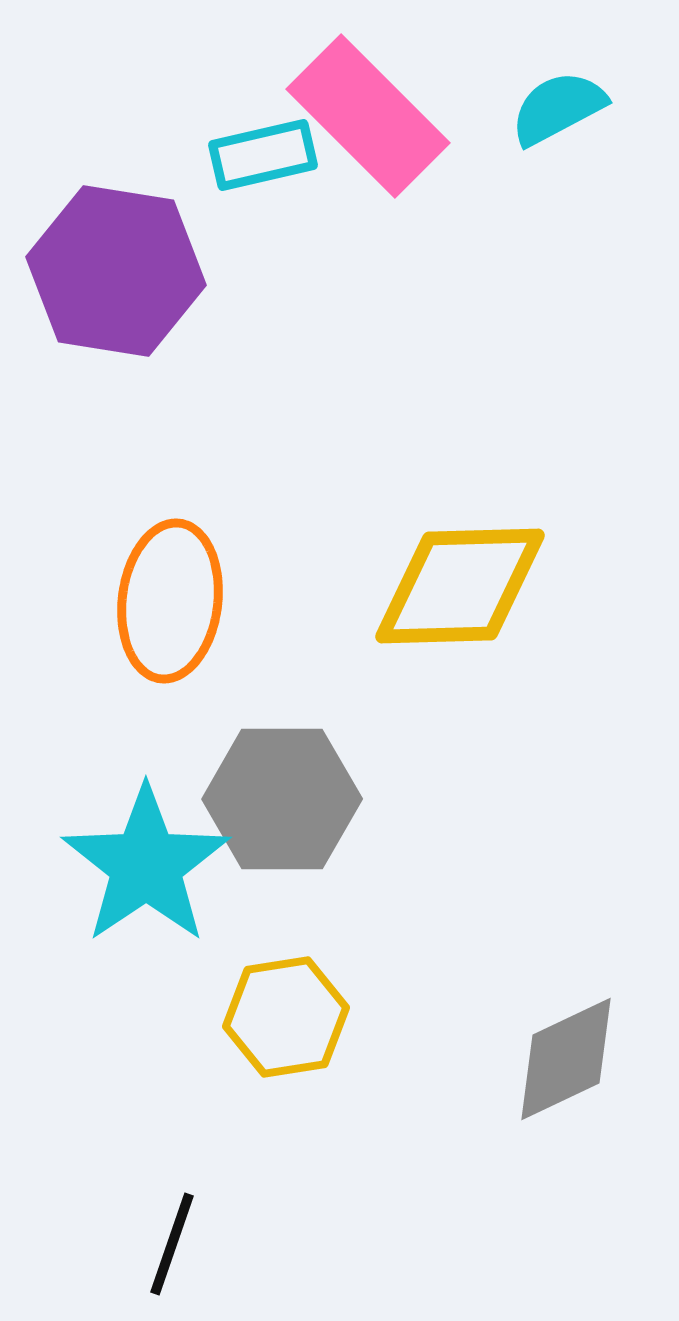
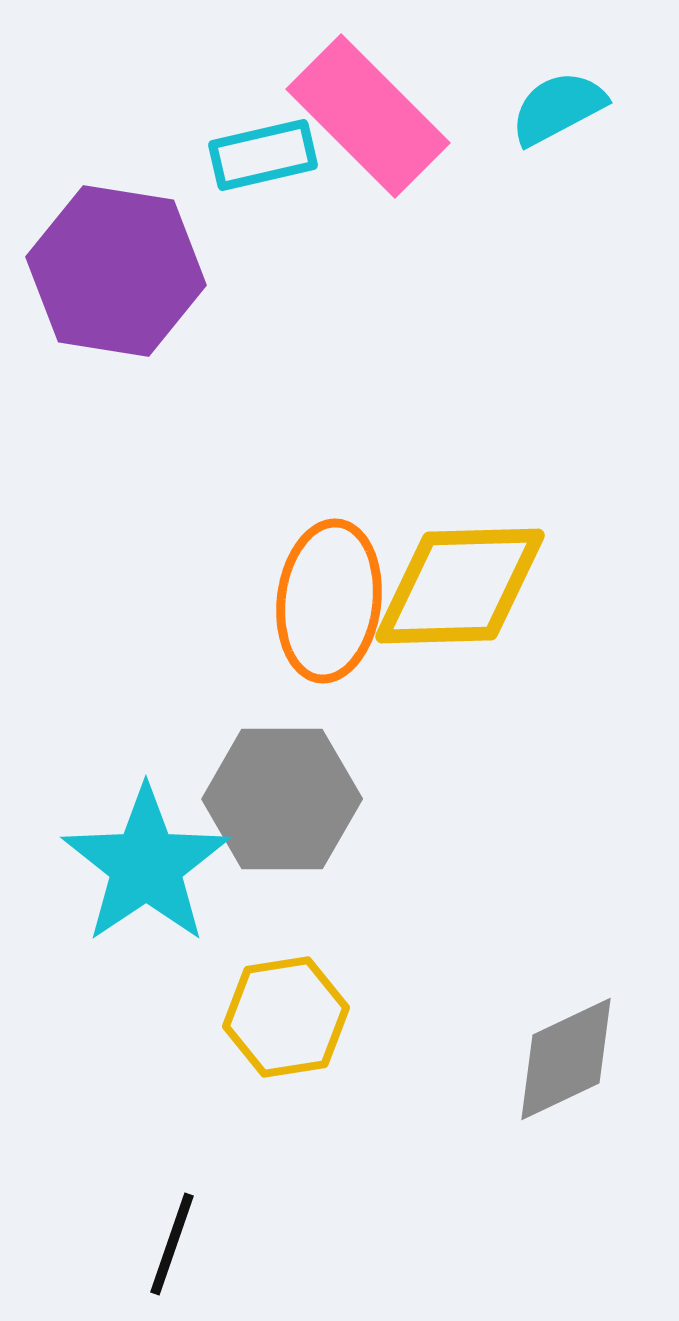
orange ellipse: moved 159 px right
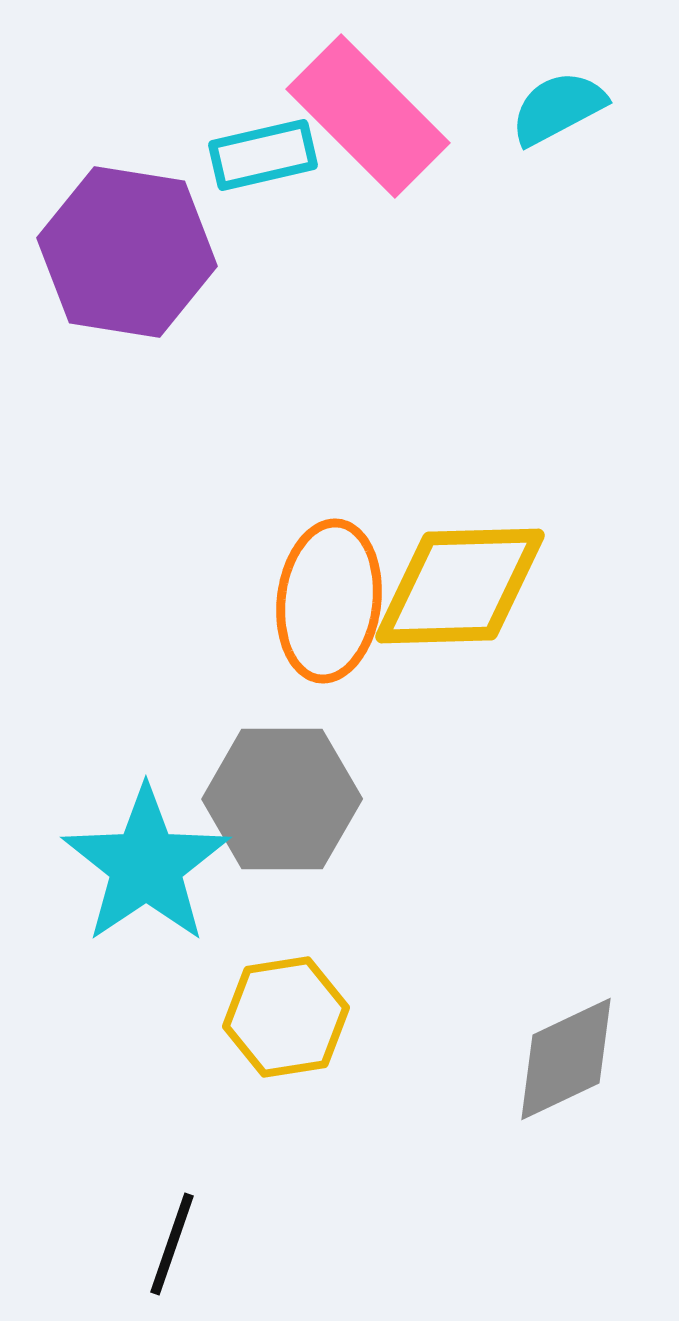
purple hexagon: moved 11 px right, 19 px up
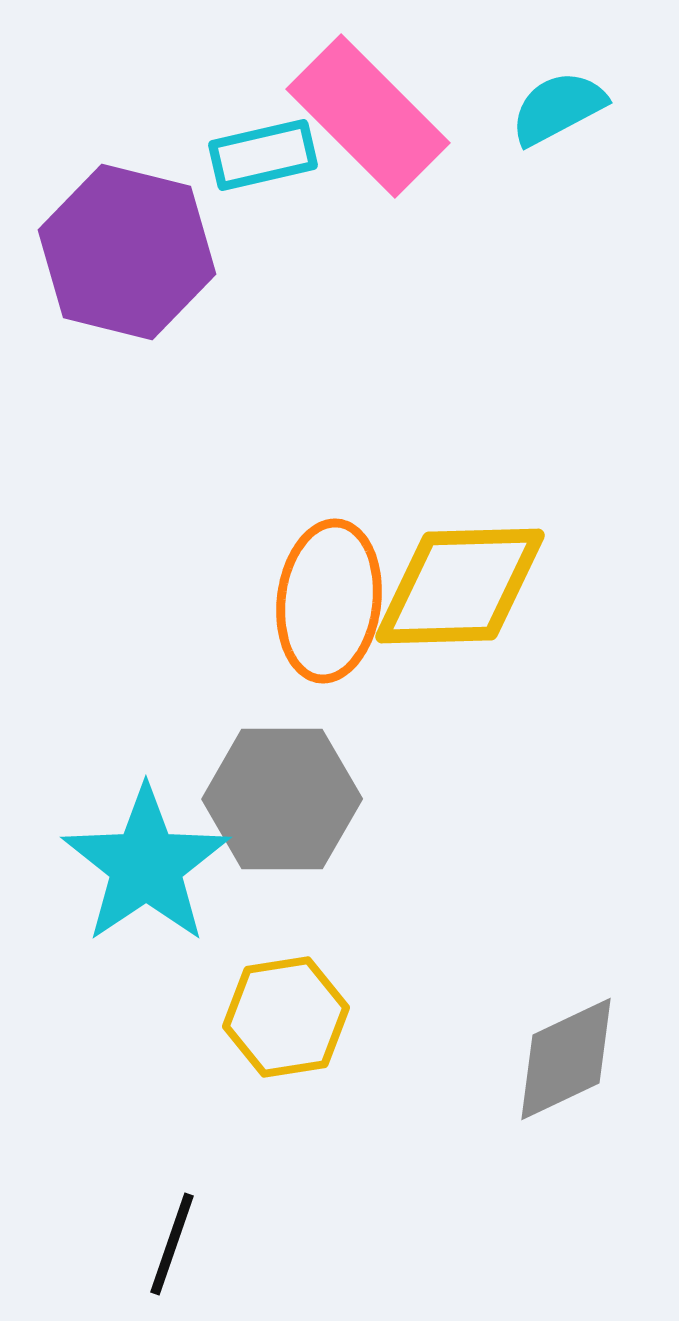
purple hexagon: rotated 5 degrees clockwise
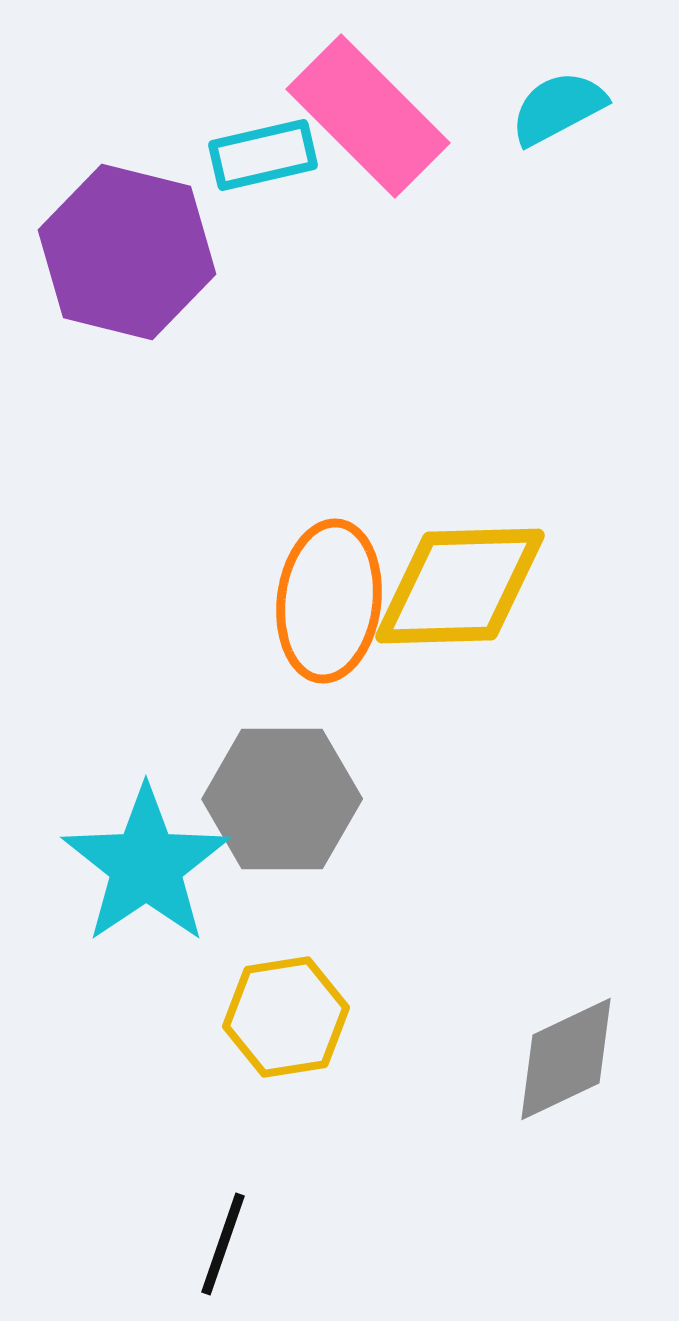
black line: moved 51 px right
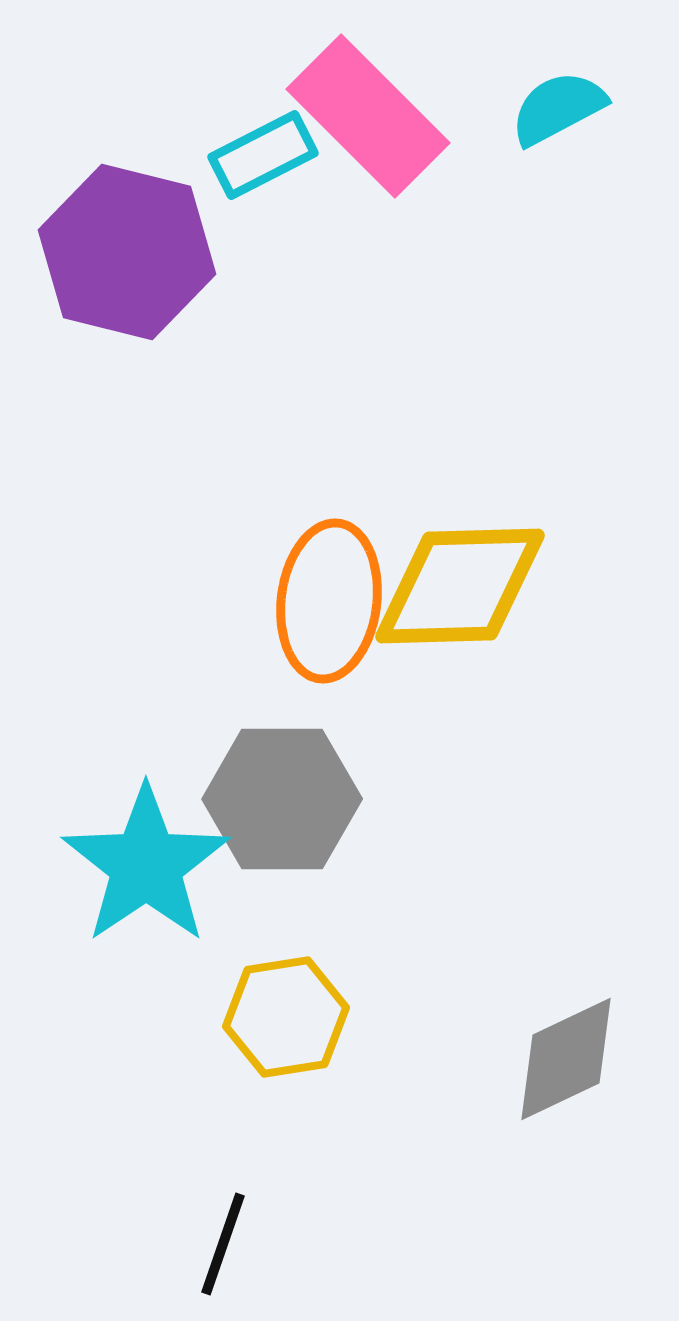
cyan rectangle: rotated 14 degrees counterclockwise
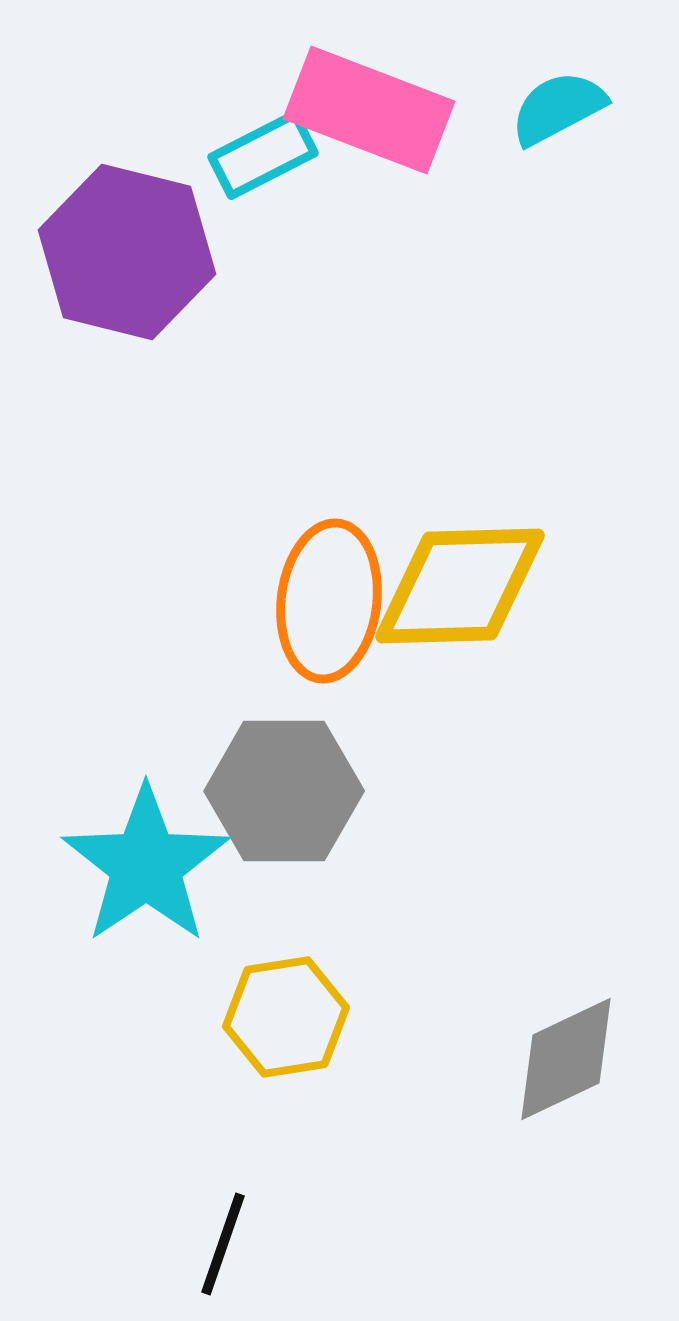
pink rectangle: moved 1 px right, 6 px up; rotated 24 degrees counterclockwise
gray hexagon: moved 2 px right, 8 px up
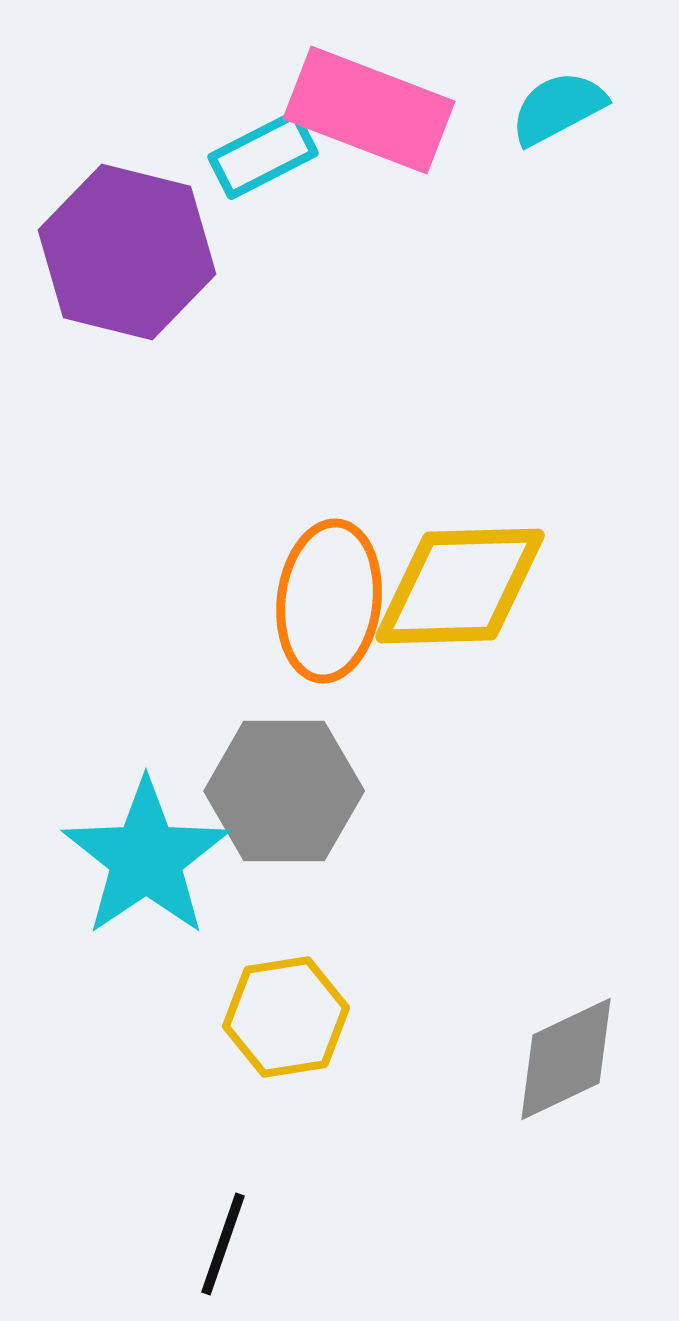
cyan star: moved 7 px up
